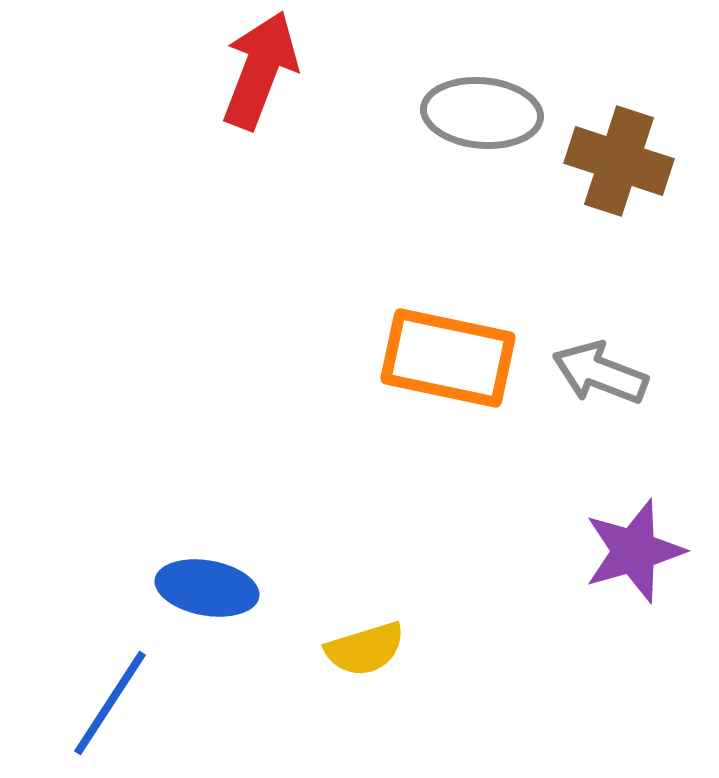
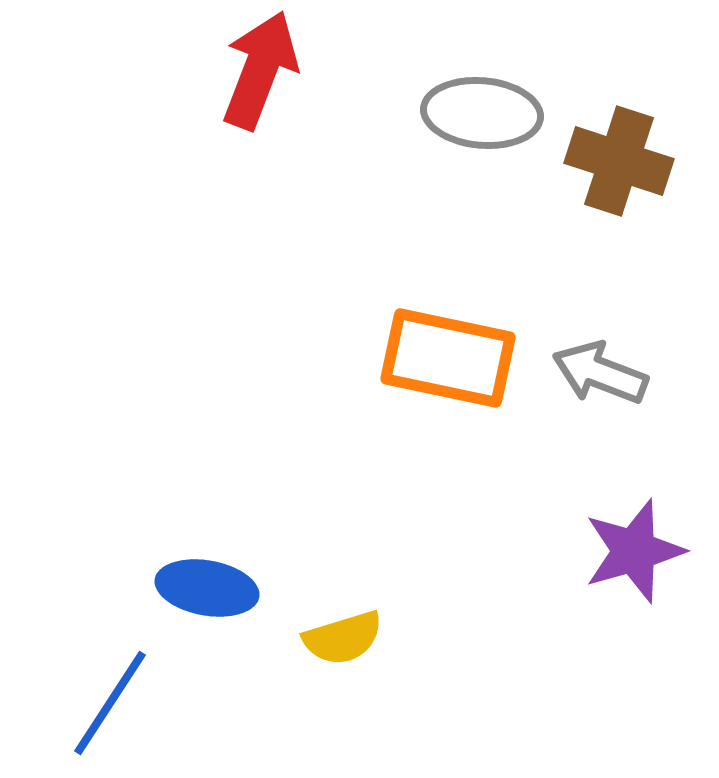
yellow semicircle: moved 22 px left, 11 px up
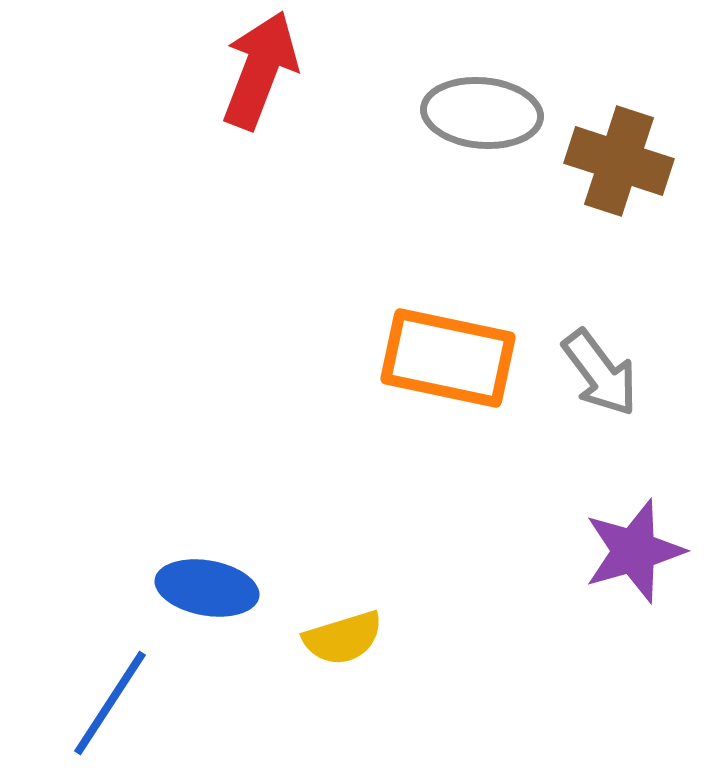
gray arrow: rotated 148 degrees counterclockwise
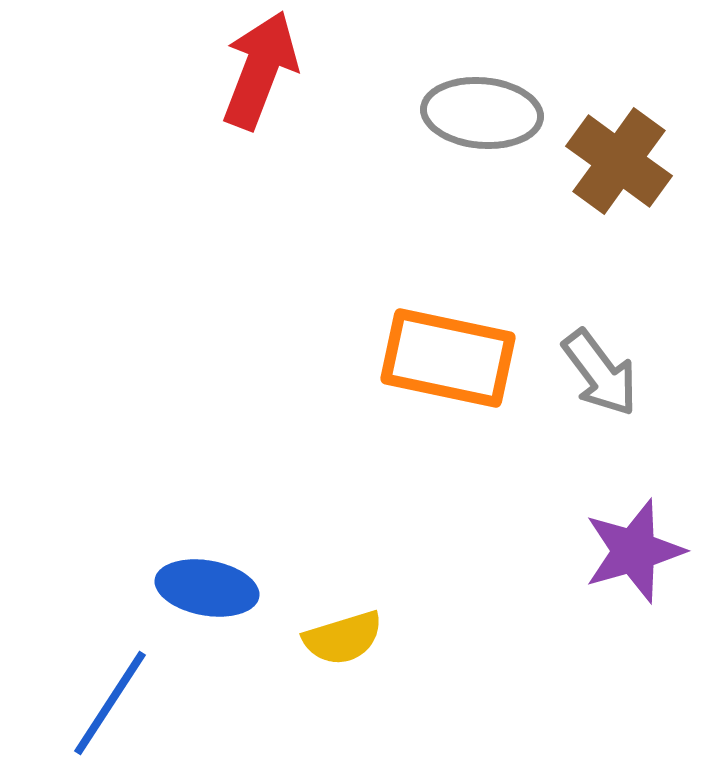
brown cross: rotated 18 degrees clockwise
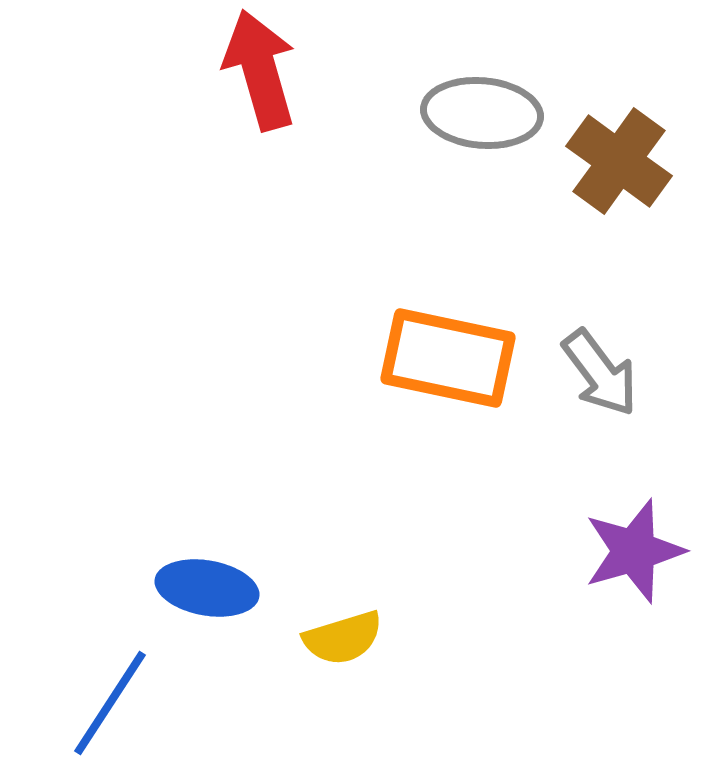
red arrow: rotated 37 degrees counterclockwise
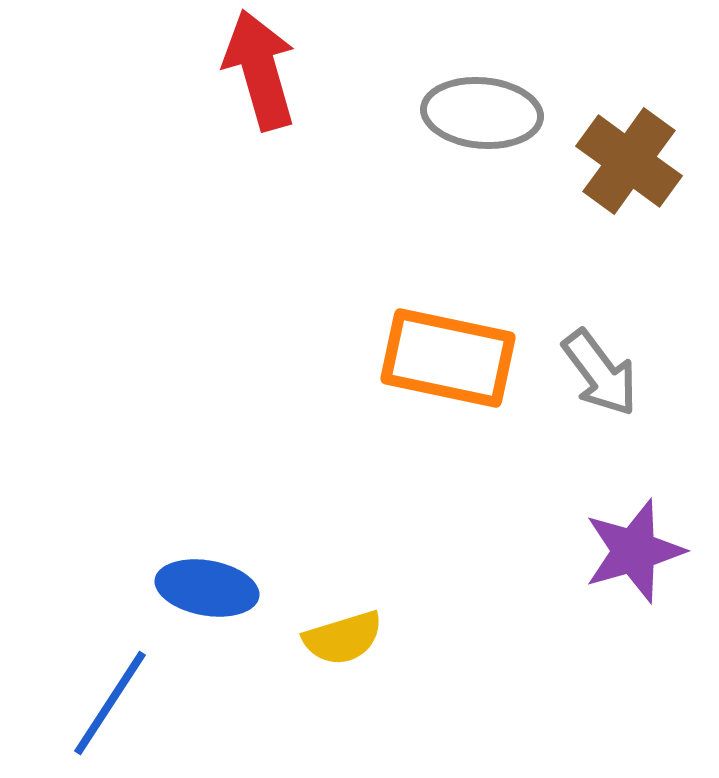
brown cross: moved 10 px right
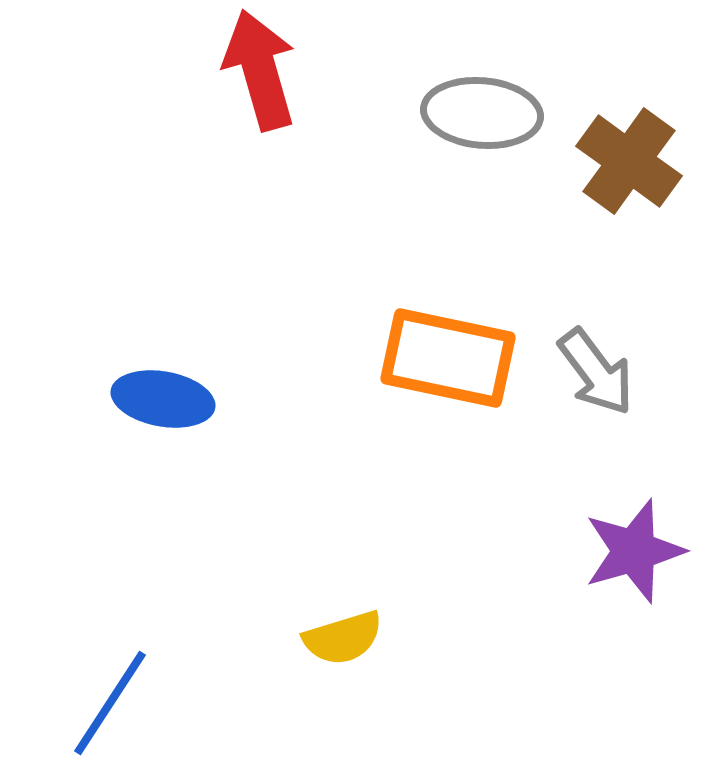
gray arrow: moved 4 px left, 1 px up
blue ellipse: moved 44 px left, 189 px up
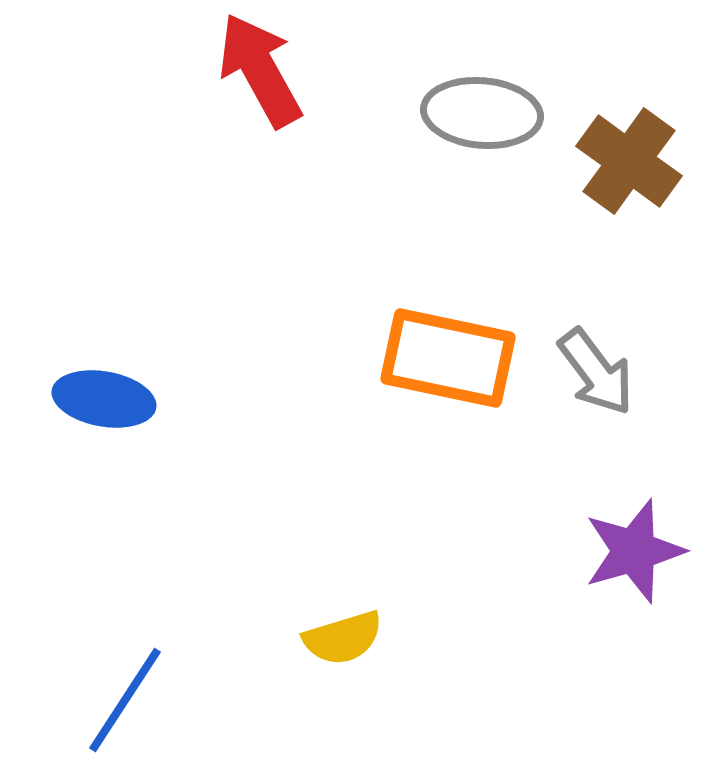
red arrow: rotated 13 degrees counterclockwise
blue ellipse: moved 59 px left
blue line: moved 15 px right, 3 px up
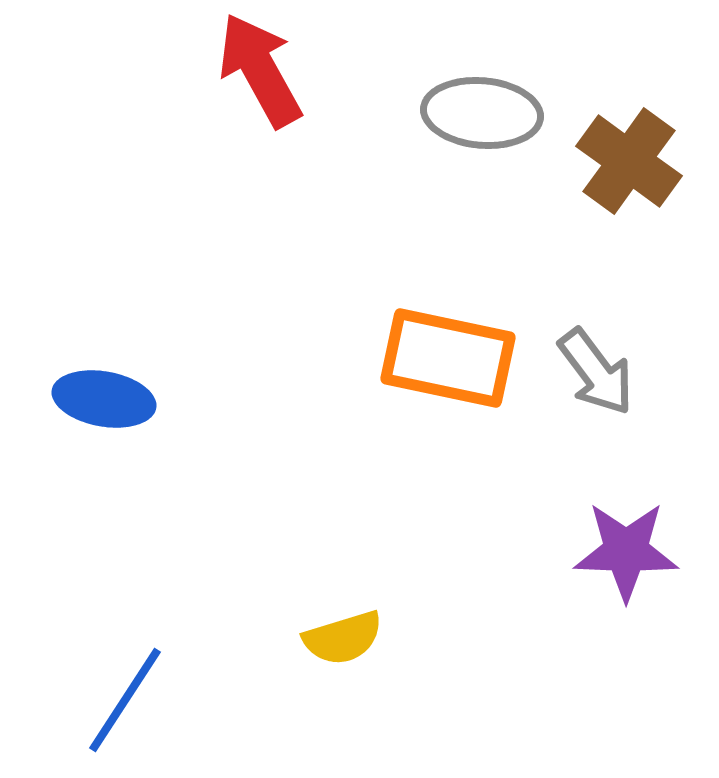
purple star: moved 8 px left; rotated 18 degrees clockwise
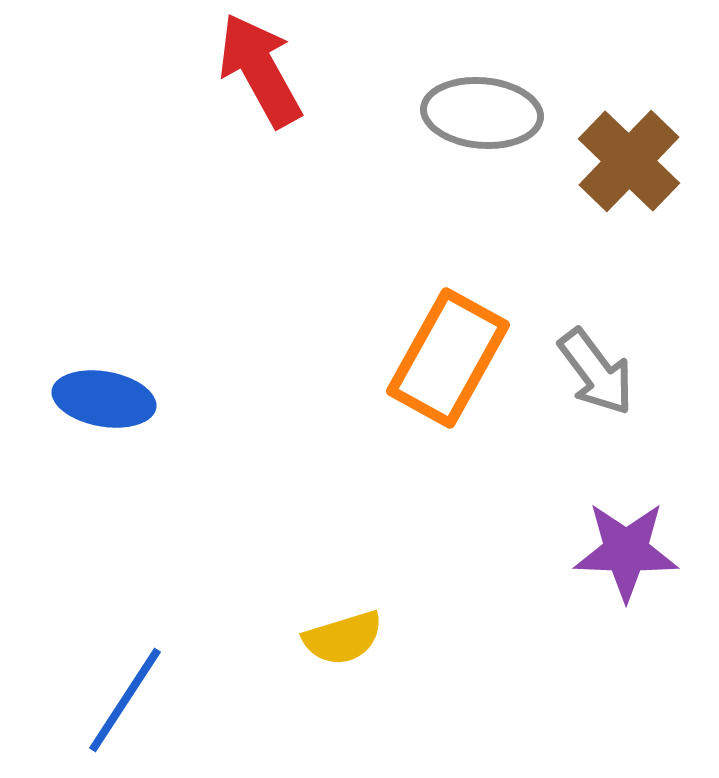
brown cross: rotated 8 degrees clockwise
orange rectangle: rotated 73 degrees counterclockwise
